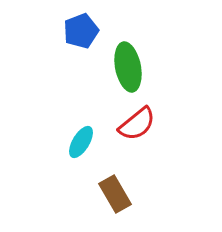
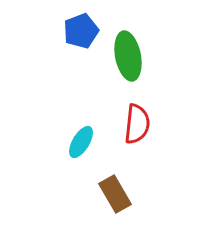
green ellipse: moved 11 px up
red semicircle: rotated 45 degrees counterclockwise
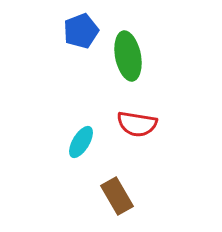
red semicircle: rotated 93 degrees clockwise
brown rectangle: moved 2 px right, 2 px down
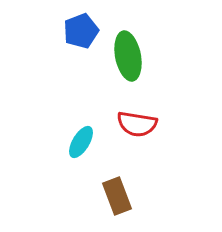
brown rectangle: rotated 9 degrees clockwise
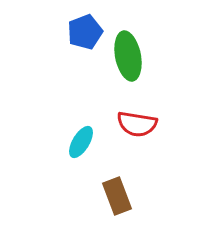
blue pentagon: moved 4 px right, 1 px down
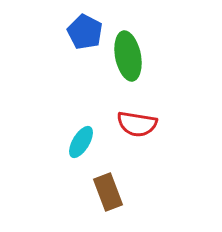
blue pentagon: rotated 24 degrees counterclockwise
brown rectangle: moved 9 px left, 4 px up
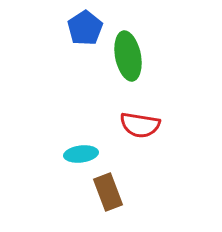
blue pentagon: moved 4 px up; rotated 12 degrees clockwise
red semicircle: moved 3 px right, 1 px down
cyan ellipse: moved 12 px down; rotated 52 degrees clockwise
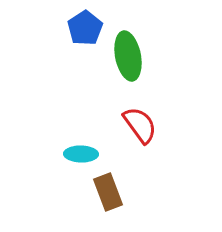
red semicircle: rotated 135 degrees counterclockwise
cyan ellipse: rotated 8 degrees clockwise
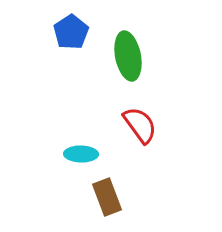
blue pentagon: moved 14 px left, 4 px down
brown rectangle: moved 1 px left, 5 px down
